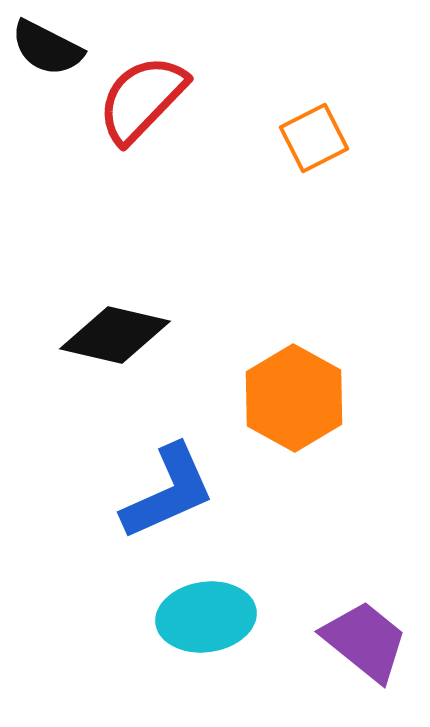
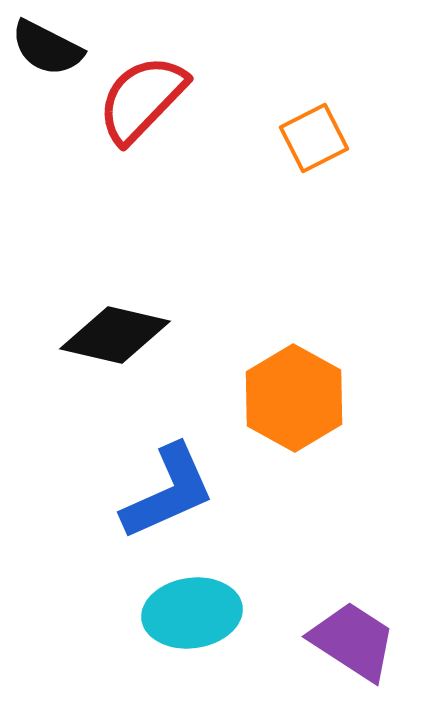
cyan ellipse: moved 14 px left, 4 px up
purple trapezoid: moved 12 px left; rotated 6 degrees counterclockwise
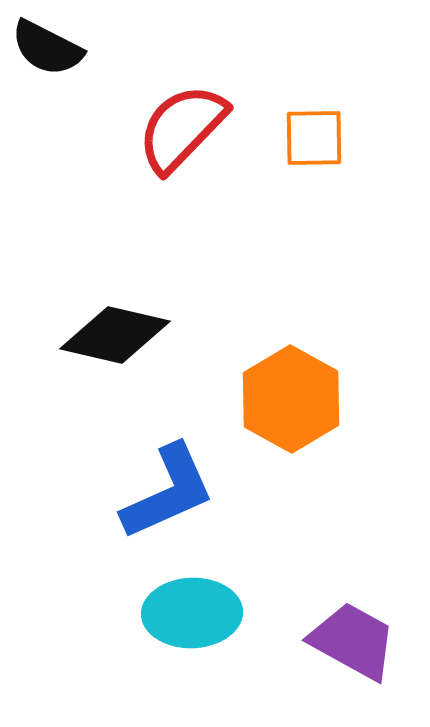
red semicircle: moved 40 px right, 29 px down
orange square: rotated 26 degrees clockwise
orange hexagon: moved 3 px left, 1 px down
cyan ellipse: rotated 6 degrees clockwise
purple trapezoid: rotated 4 degrees counterclockwise
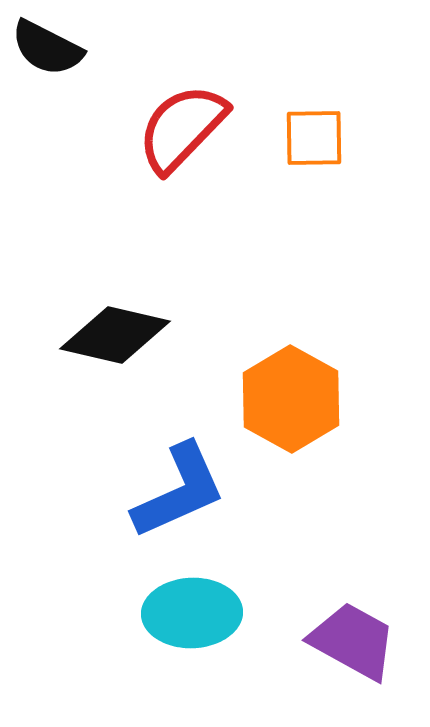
blue L-shape: moved 11 px right, 1 px up
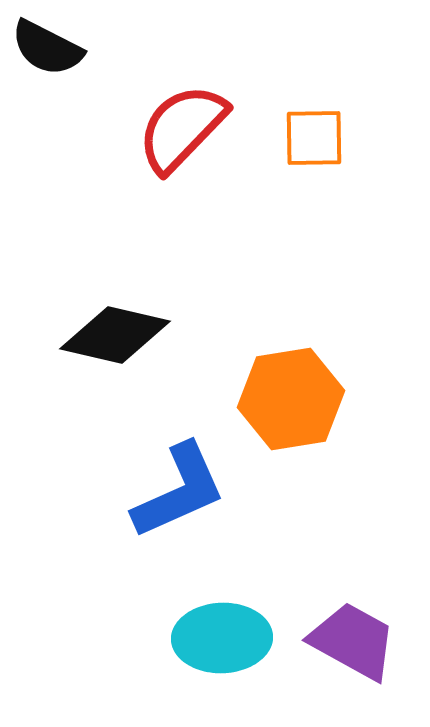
orange hexagon: rotated 22 degrees clockwise
cyan ellipse: moved 30 px right, 25 px down
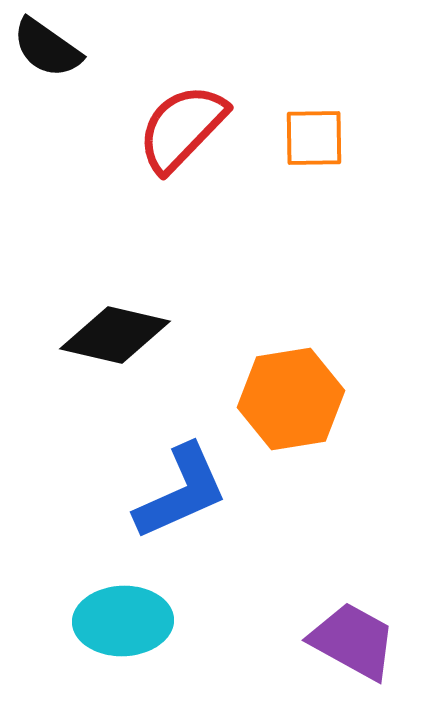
black semicircle: rotated 8 degrees clockwise
blue L-shape: moved 2 px right, 1 px down
cyan ellipse: moved 99 px left, 17 px up
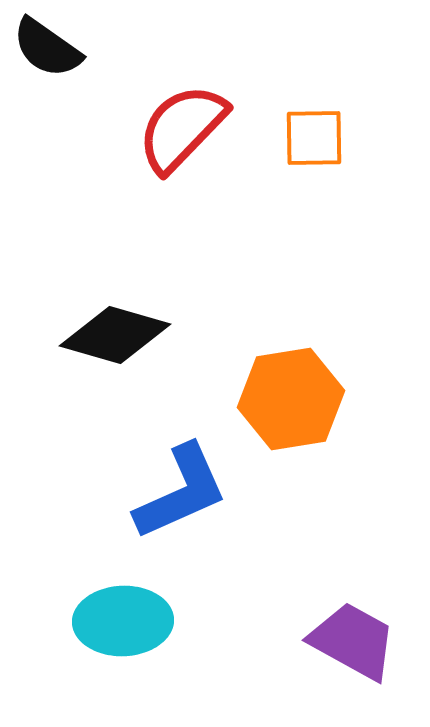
black diamond: rotated 3 degrees clockwise
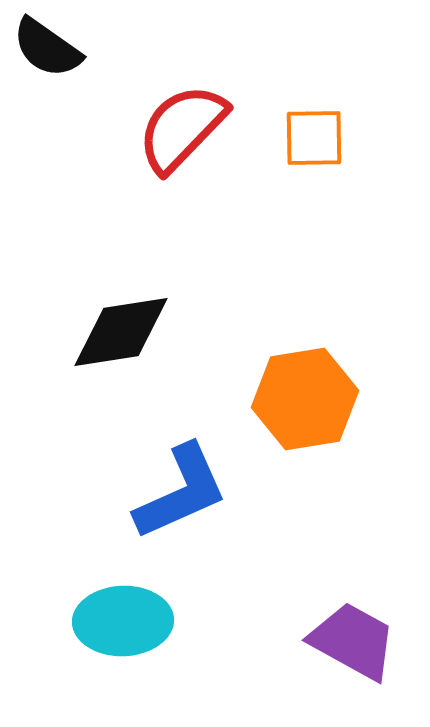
black diamond: moved 6 px right, 3 px up; rotated 25 degrees counterclockwise
orange hexagon: moved 14 px right
